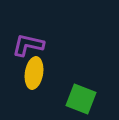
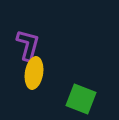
purple L-shape: rotated 92 degrees clockwise
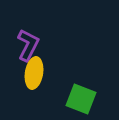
purple L-shape: rotated 12 degrees clockwise
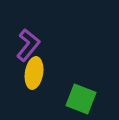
purple L-shape: rotated 12 degrees clockwise
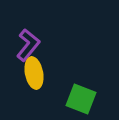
yellow ellipse: rotated 20 degrees counterclockwise
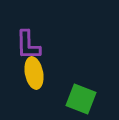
purple L-shape: rotated 140 degrees clockwise
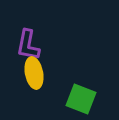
purple L-shape: rotated 12 degrees clockwise
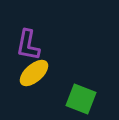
yellow ellipse: rotated 60 degrees clockwise
